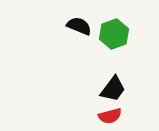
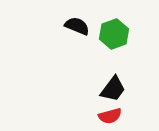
black semicircle: moved 2 px left
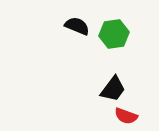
green hexagon: rotated 12 degrees clockwise
red semicircle: moved 16 px right; rotated 35 degrees clockwise
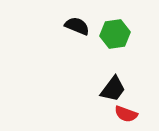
green hexagon: moved 1 px right
red semicircle: moved 2 px up
